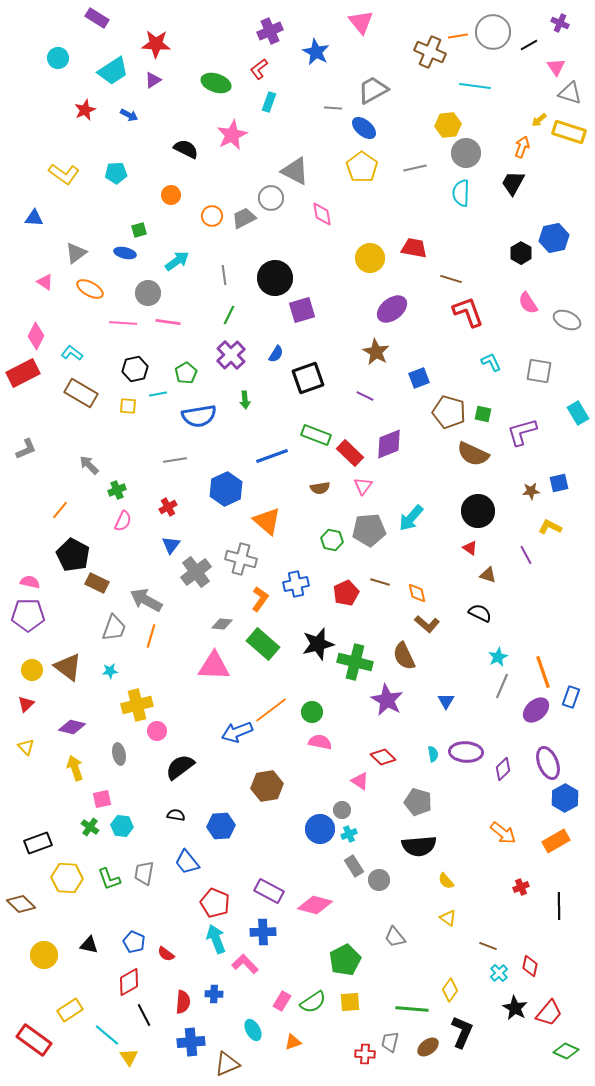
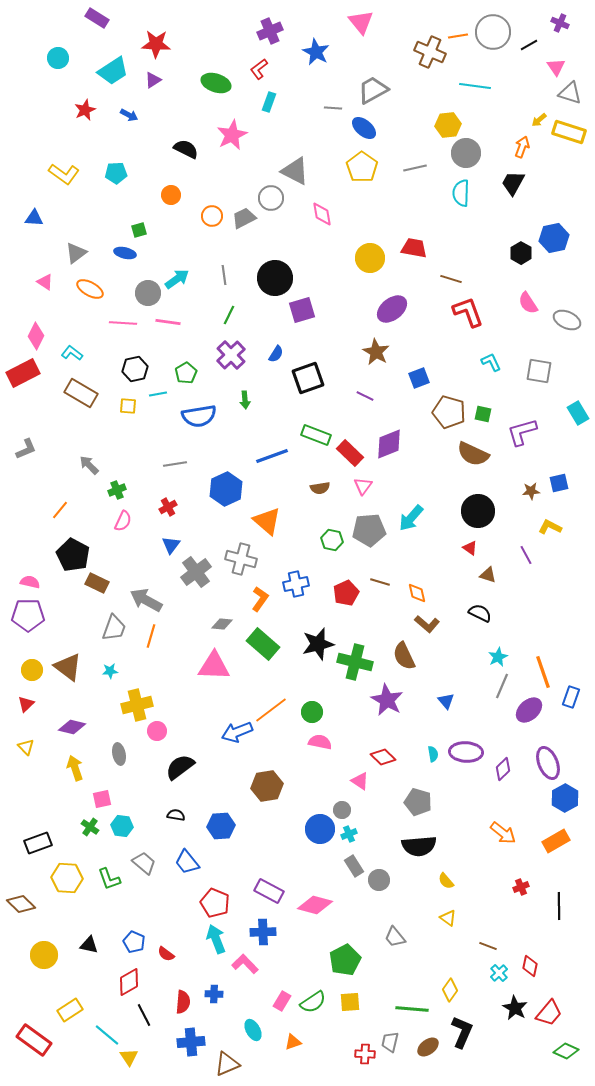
cyan arrow at (177, 261): moved 18 px down
gray line at (175, 460): moved 4 px down
blue triangle at (446, 701): rotated 12 degrees counterclockwise
purple ellipse at (536, 710): moved 7 px left
gray trapezoid at (144, 873): moved 10 px up; rotated 120 degrees clockwise
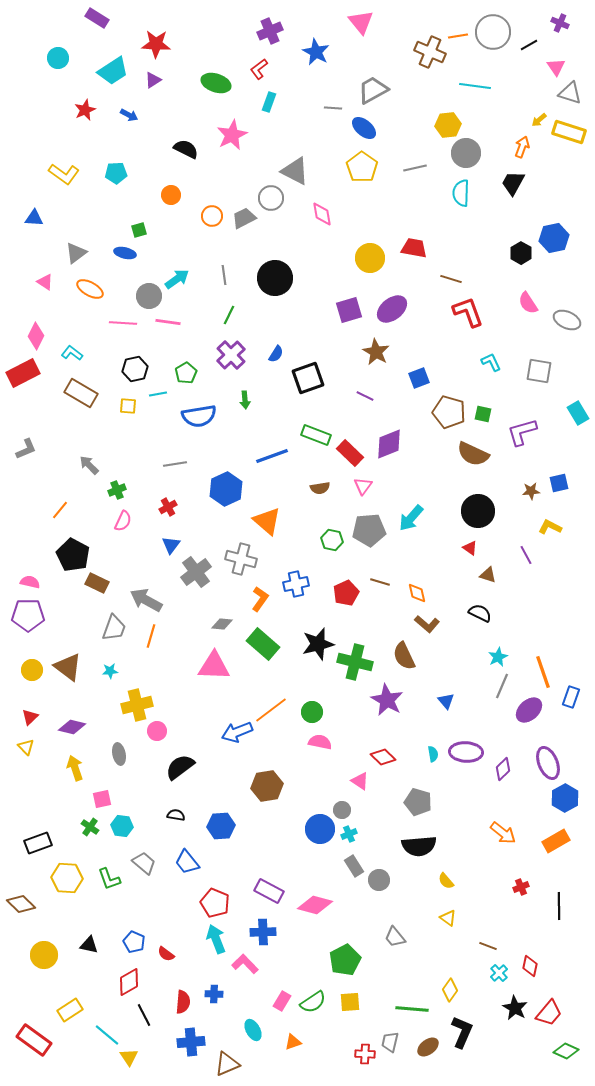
gray circle at (148, 293): moved 1 px right, 3 px down
purple square at (302, 310): moved 47 px right
red triangle at (26, 704): moved 4 px right, 13 px down
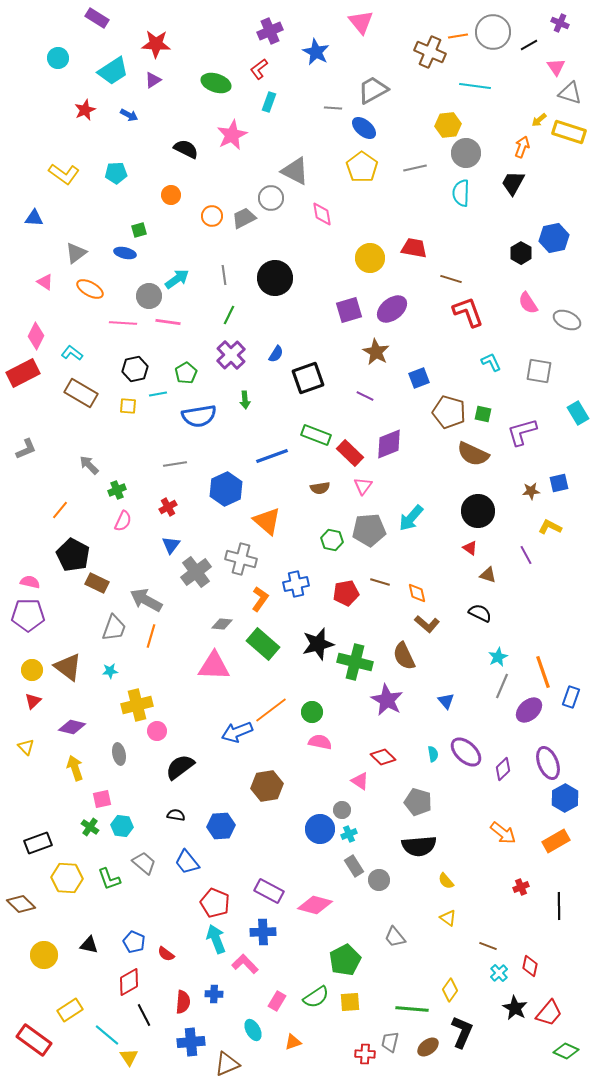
red pentagon at (346, 593): rotated 15 degrees clockwise
red triangle at (30, 717): moved 3 px right, 16 px up
purple ellipse at (466, 752): rotated 40 degrees clockwise
pink rectangle at (282, 1001): moved 5 px left
green semicircle at (313, 1002): moved 3 px right, 5 px up
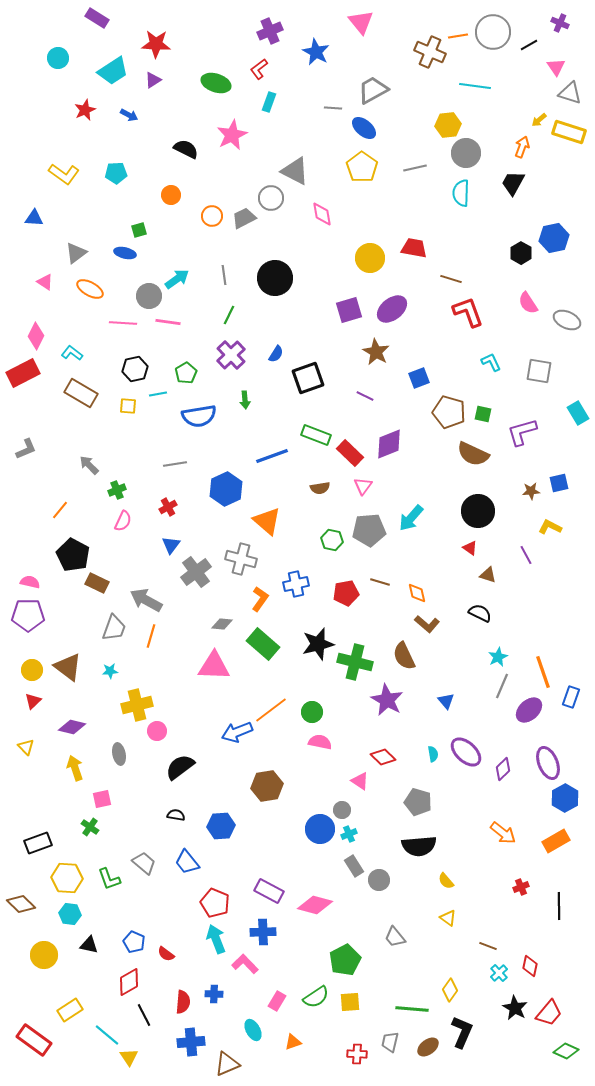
cyan hexagon at (122, 826): moved 52 px left, 88 px down
red cross at (365, 1054): moved 8 px left
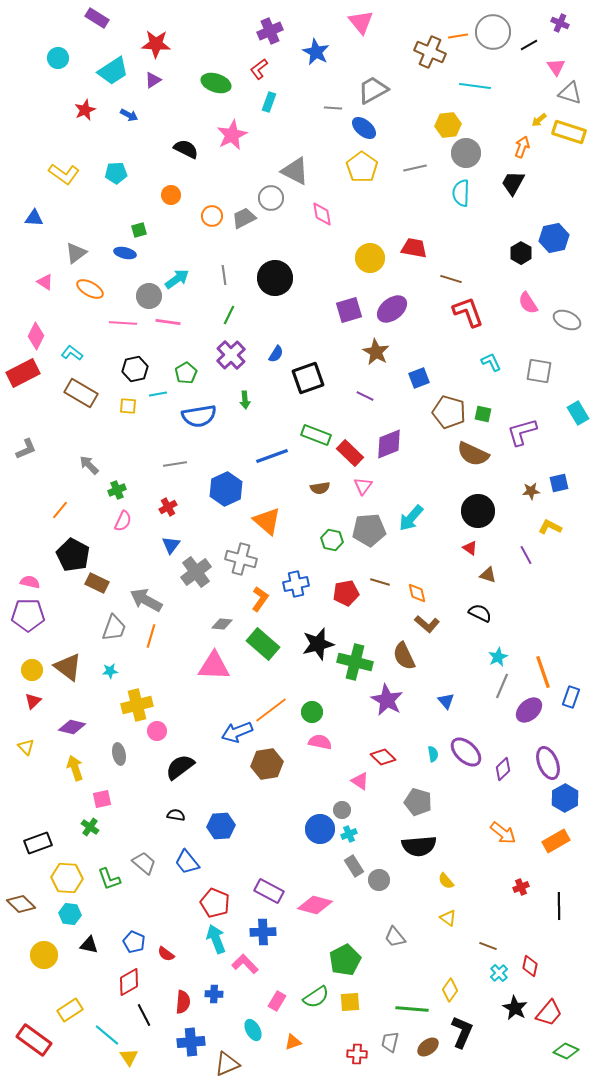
brown hexagon at (267, 786): moved 22 px up
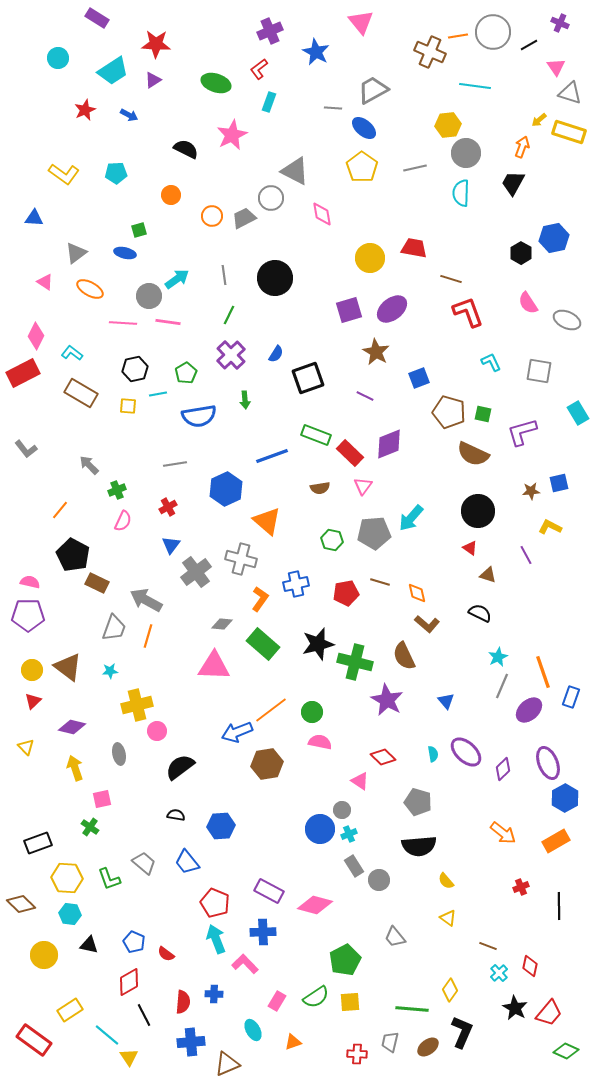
gray L-shape at (26, 449): rotated 75 degrees clockwise
gray pentagon at (369, 530): moved 5 px right, 3 px down
orange line at (151, 636): moved 3 px left
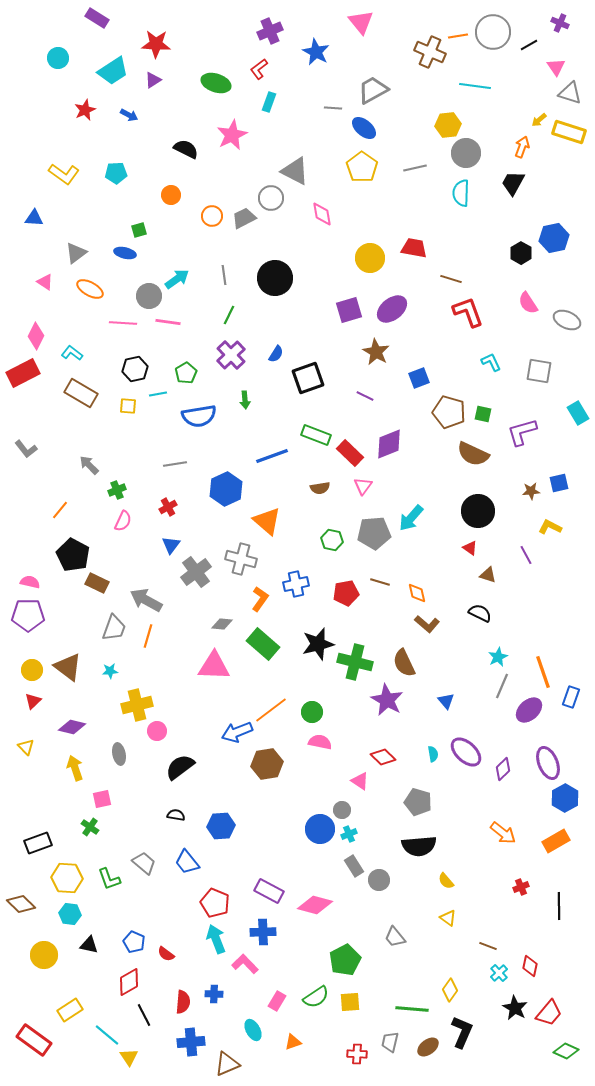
brown semicircle at (404, 656): moved 7 px down
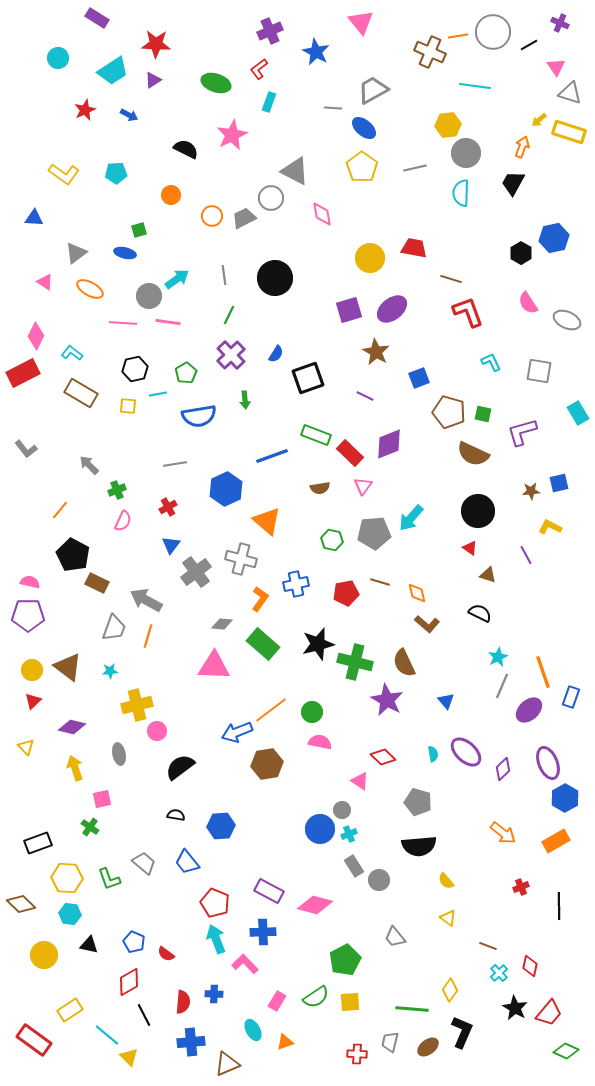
orange triangle at (293, 1042): moved 8 px left
yellow triangle at (129, 1057): rotated 12 degrees counterclockwise
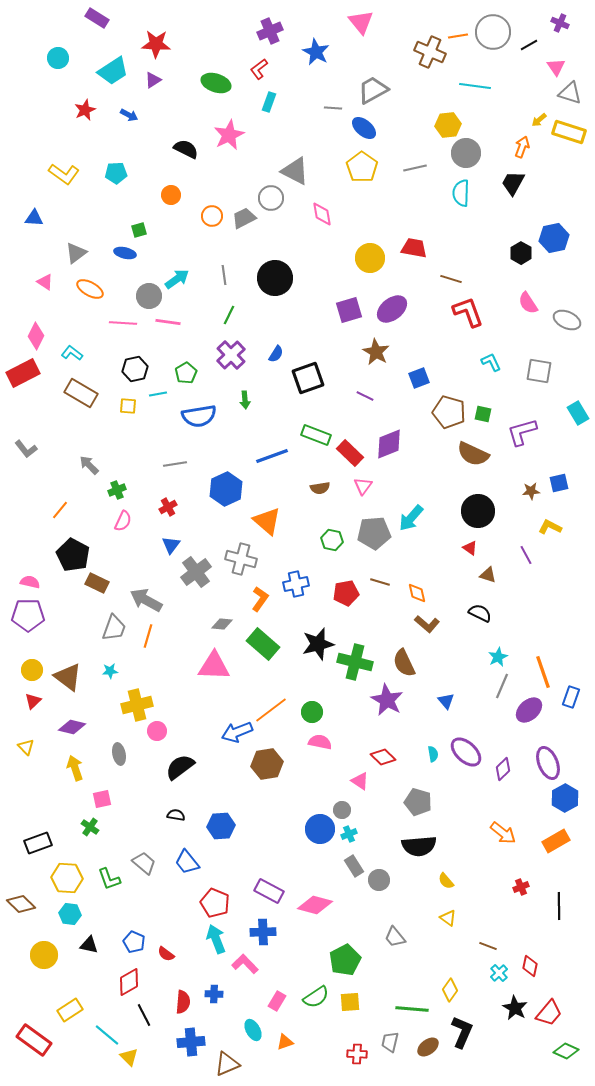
pink star at (232, 135): moved 3 px left
brown triangle at (68, 667): moved 10 px down
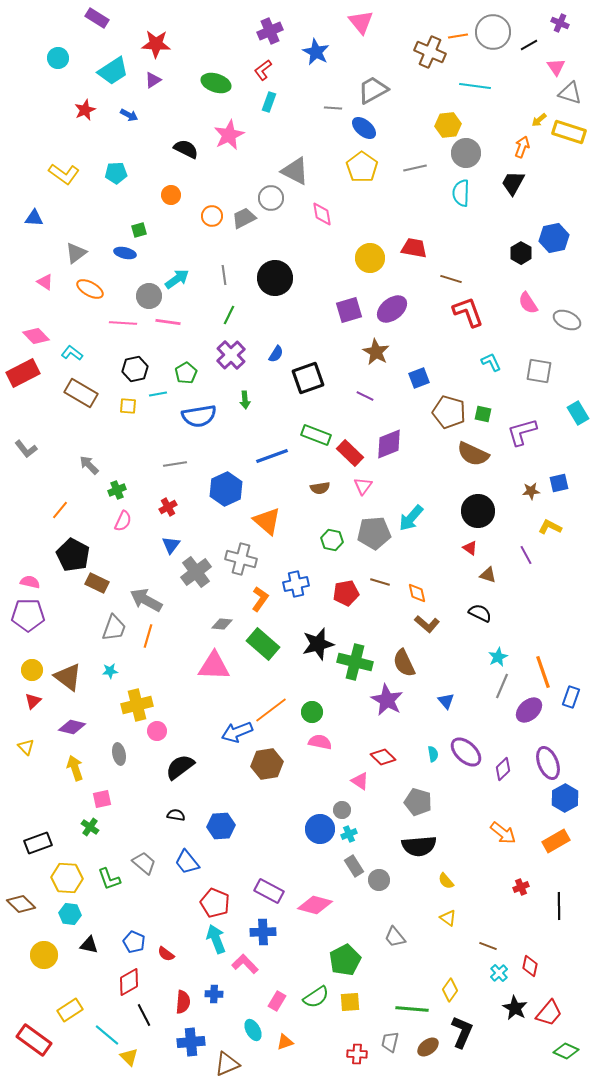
red L-shape at (259, 69): moved 4 px right, 1 px down
pink diamond at (36, 336): rotated 72 degrees counterclockwise
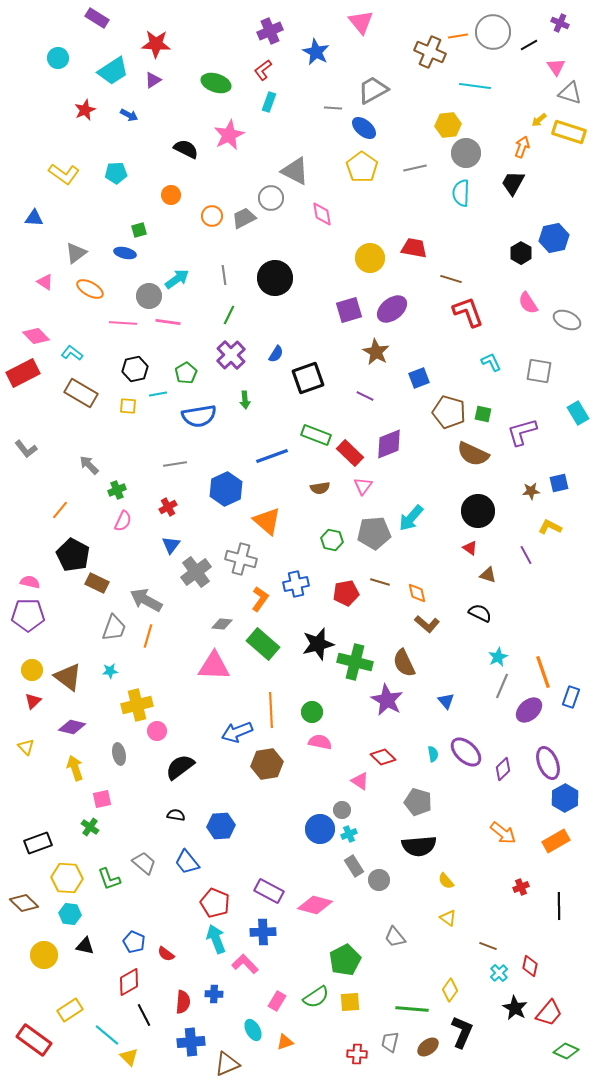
orange line at (271, 710): rotated 56 degrees counterclockwise
brown diamond at (21, 904): moved 3 px right, 1 px up
black triangle at (89, 945): moved 4 px left, 1 px down
